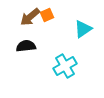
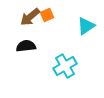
cyan triangle: moved 3 px right, 3 px up
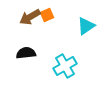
brown arrow: rotated 10 degrees clockwise
black semicircle: moved 7 px down
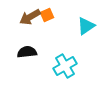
black semicircle: moved 1 px right, 1 px up
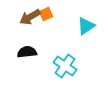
orange square: moved 1 px left, 1 px up
cyan cross: rotated 25 degrees counterclockwise
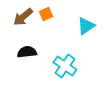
brown arrow: moved 7 px left; rotated 10 degrees counterclockwise
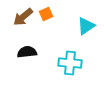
cyan cross: moved 5 px right, 3 px up; rotated 30 degrees counterclockwise
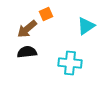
brown arrow: moved 4 px right, 12 px down
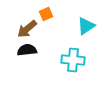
black semicircle: moved 2 px up
cyan cross: moved 3 px right, 3 px up
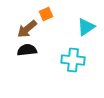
cyan triangle: moved 1 px down
